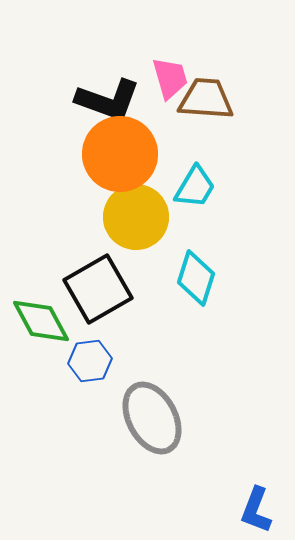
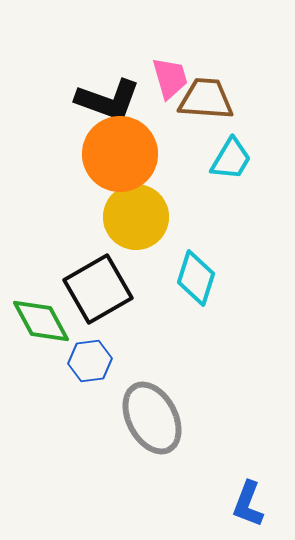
cyan trapezoid: moved 36 px right, 28 px up
blue L-shape: moved 8 px left, 6 px up
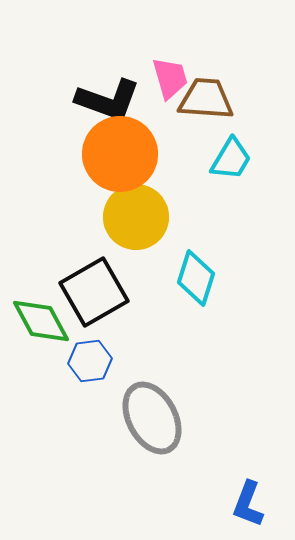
black square: moved 4 px left, 3 px down
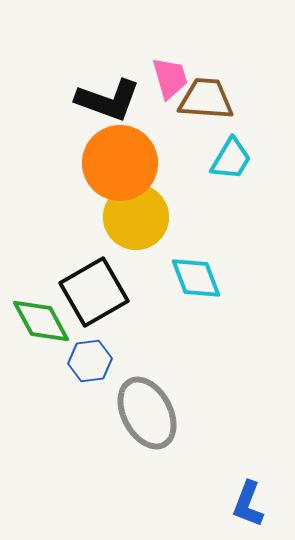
orange circle: moved 9 px down
cyan diamond: rotated 38 degrees counterclockwise
gray ellipse: moved 5 px left, 5 px up
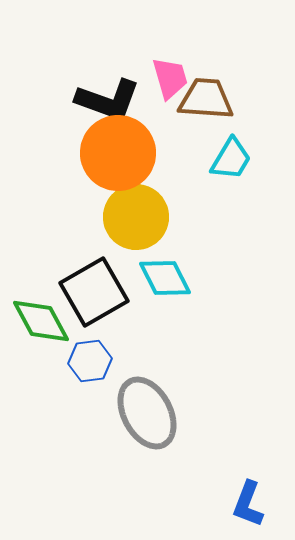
orange circle: moved 2 px left, 10 px up
cyan diamond: moved 31 px left; rotated 6 degrees counterclockwise
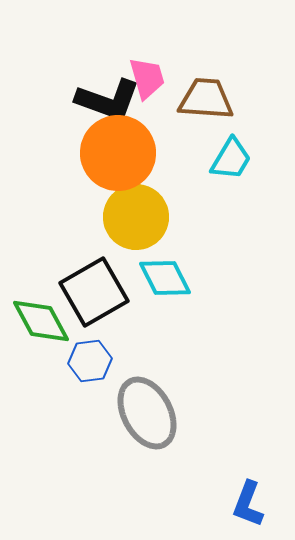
pink trapezoid: moved 23 px left
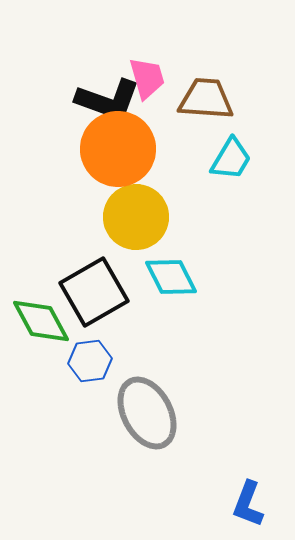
orange circle: moved 4 px up
cyan diamond: moved 6 px right, 1 px up
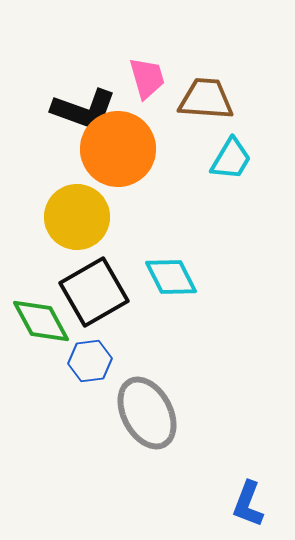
black L-shape: moved 24 px left, 10 px down
yellow circle: moved 59 px left
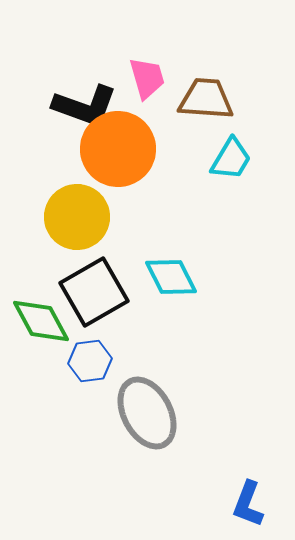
black L-shape: moved 1 px right, 4 px up
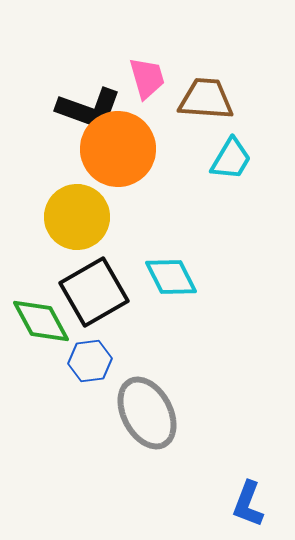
black L-shape: moved 4 px right, 3 px down
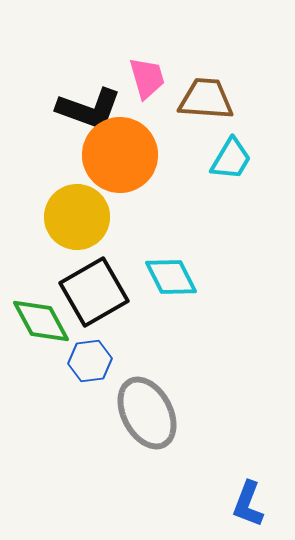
orange circle: moved 2 px right, 6 px down
